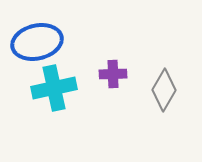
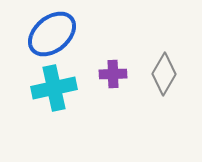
blue ellipse: moved 15 px right, 8 px up; rotated 27 degrees counterclockwise
gray diamond: moved 16 px up
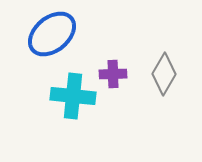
cyan cross: moved 19 px right, 8 px down; rotated 18 degrees clockwise
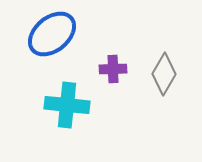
purple cross: moved 5 px up
cyan cross: moved 6 px left, 9 px down
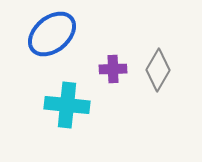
gray diamond: moved 6 px left, 4 px up
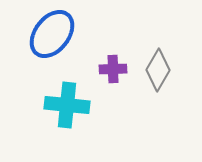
blue ellipse: rotated 12 degrees counterclockwise
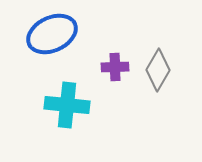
blue ellipse: rotated 27 degrees clockwise
purple cross: moved 2 px right, 2 px up
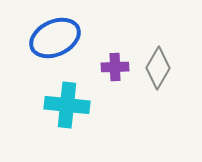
blue ellipse: moved 3 px right, 4 px down
gray diamond: moved 2 px up
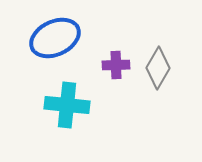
purple cross: moved 1 px right, 2 px up
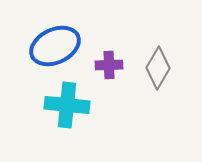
blue ellipse: moved 8 px down
purple cross: moved 7 px left
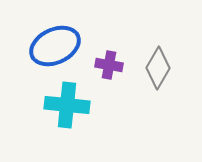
purple cross: rotated 12 degrees clockwise
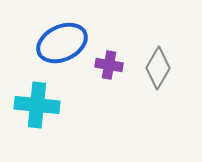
blue ellipse: moved 7 px right, 3 px up
cyan cross: moved 30 px left
